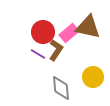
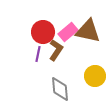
brown triangle: moved 4 px down
pink rectangle: moved 1 px left, 1 px up
purple line: rotated 70 degrees clockwise
yellow circle: moved 2 px right, 1 px up
gray diamond: moved 1 px left, 1 px down
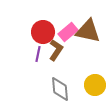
yellow circle: moved 9 px down
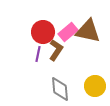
yellow circle: moved 1 px down
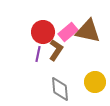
yellow circle: moved 4 px up
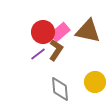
pink rectangle: moved 8 px left
purple line: rotated 42 degrees clockwise
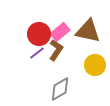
red circle: moved 4 px left, 2 px down
purple line: moved 1 px left, 1 px up
yellow circle: moved 17 px up
gray diamond: rotated 65 degrees clockwise
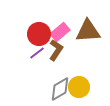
brown triangle: rotated 16 degrees counterclockwise
yellow circle: moved 16 px left, 22 px down
